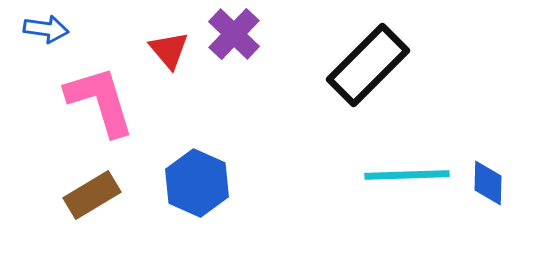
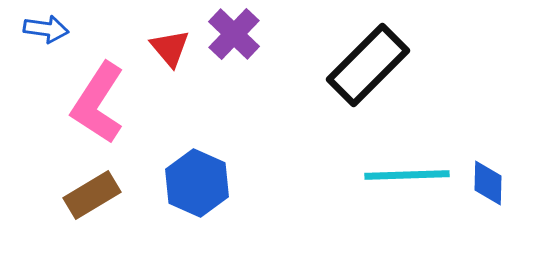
red triangle: moved 1 px right, 2 px up
pink L-shape: moved 2 px left, 2 px down; rotated 130 degrees counterclockwise
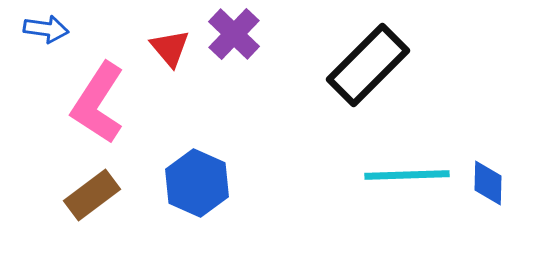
brown rectangle: rotated 6 degrees counterclockwise
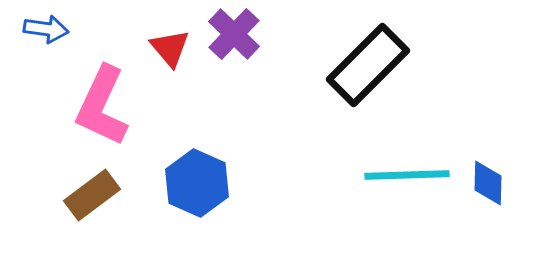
pink L-shape: moved 4 px right, 3 px down; rotated 8 degrees counterclockwise
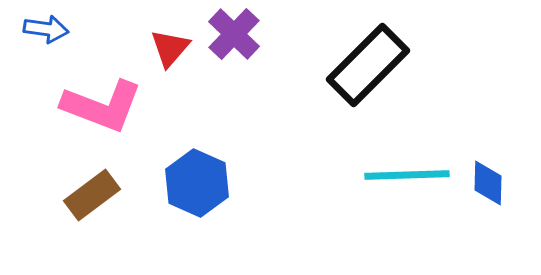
red triangle: rotated 21 degrees clockwise
pink L-shape: rotated 94 degrees counterclockwise
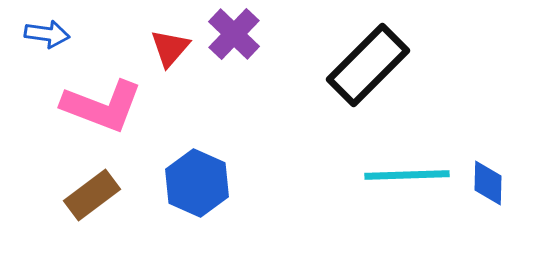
blue arrow: moved 1 px right, 5 px down
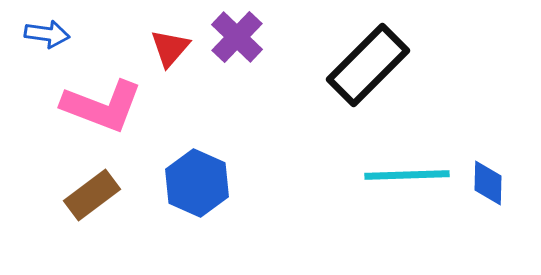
purple cross: moved 3 px right, 3 px down
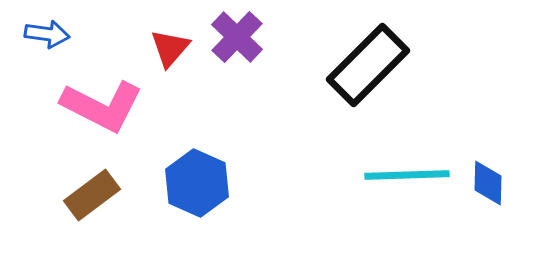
pink L-shape: rotated 6 degrees clockwise
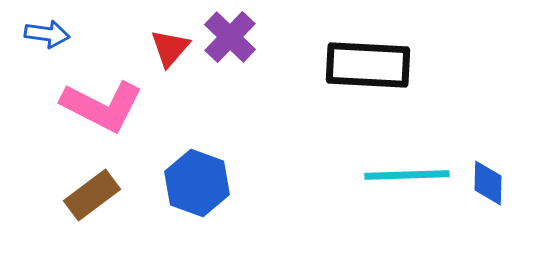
purple cross: moved 7 px left
black rectangle: rotated 48 degrees clockwise
blue hexagon: rotated 4 degrees counterclockwise
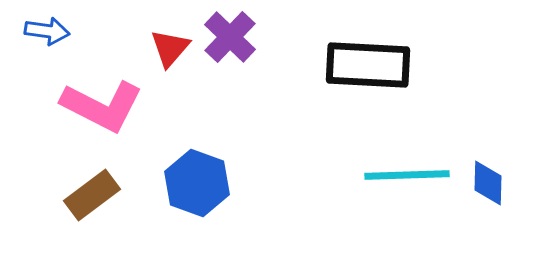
blue arrow: moved 3 px up
